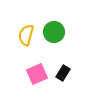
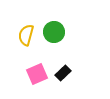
black rectangle: rotated 14 degrees clockwise
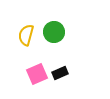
black rectangle: moved 3 px left; rotated 21 degrees clockwise
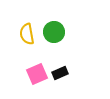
yellow semicircle: moved 1 px right, 1 px up; rotated 25 degrees counterclockwise
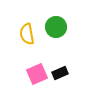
green circle: moved 2 px right, 5 px up
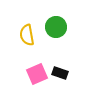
yellow semicircle: moved 1 px down
black rectangle: rotated 42 degrees clockwise
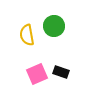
green circle: moved 2 px left, 1 px up
black rectangle: moved 1 px right, 1 px up
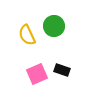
yellow semicircle: rotated 15 degrees counterclockwise
black rectangle: moved 1 px right, 2 px up
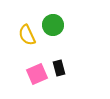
green circle: moved 1 px left, 1 px up
black rectangle: moved 3 px left, 2 px up; rotated 56 degrees clockwise
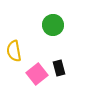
yellow semicircle: moved 13 px left, 16 px down; rotated 15 degrees clockwise
pink square: rotated 15 degrees counterclockwise
